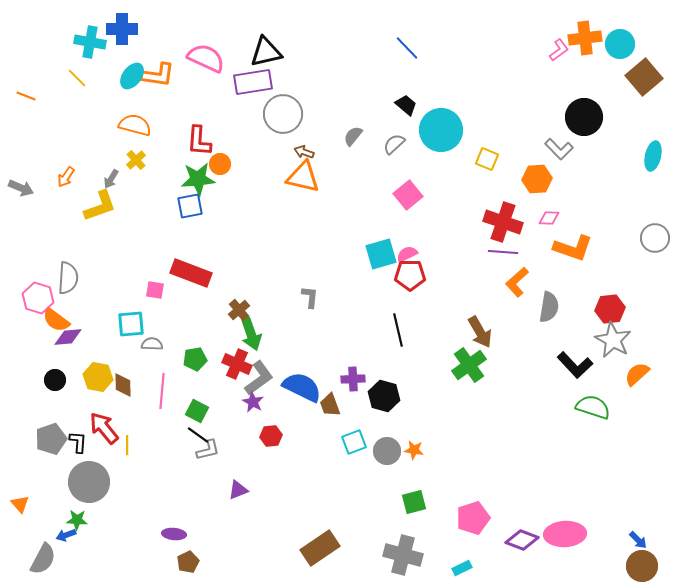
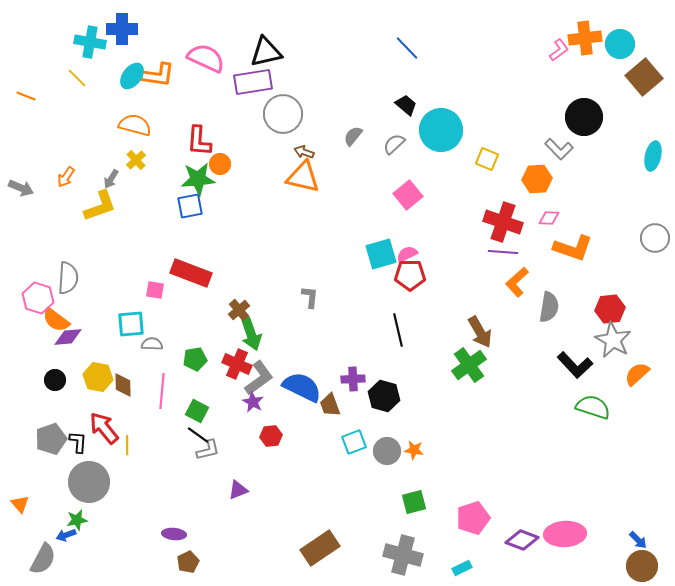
green star at (77, 520): rotated 15 degrees counterclockwise
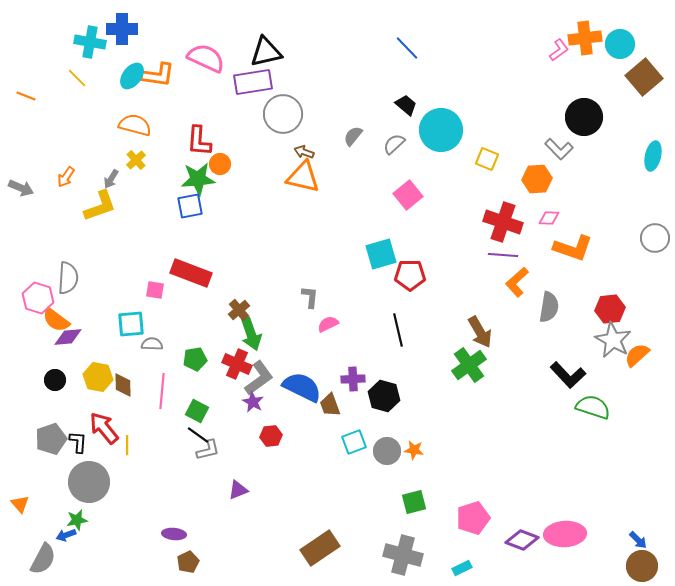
purple line at (503, 252): moved 3 px down
pink semicircle at (407, 254): moved 79 px left, 70 px down
black L-shape at (575, 365): moved 7 px left, 10 px down
orange semicircle at (637, 374): moved 19 px up
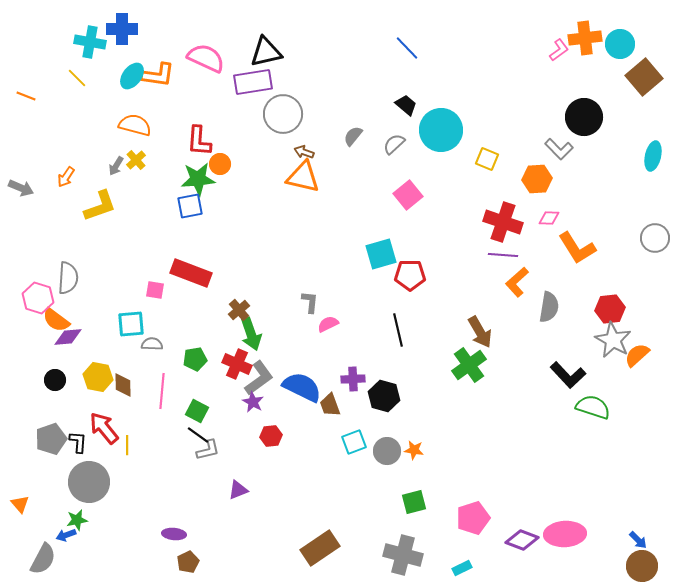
gray arrow at (111, 179): moved 5 px right, 13 px up
orange L-shape at (573, 248): moved 4 px right; rotated 39 degrees clockwise
gray L-shape at (310, 297): moved 5 px down
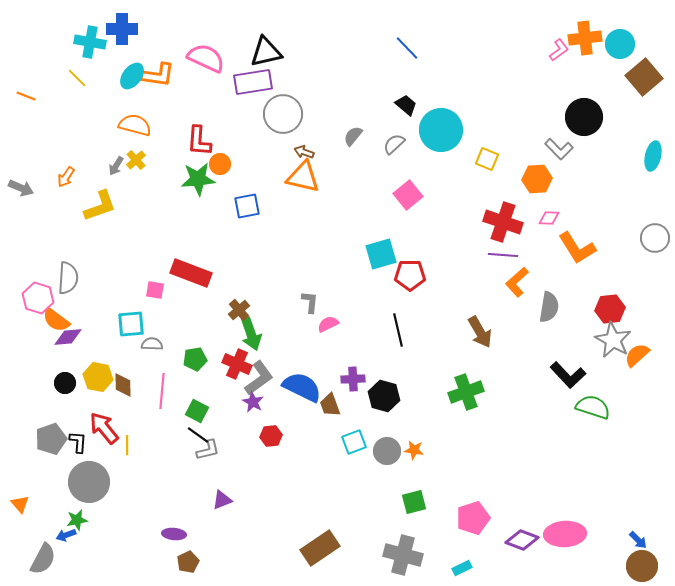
blue square at (190, 206): moved 57 px right
green cross at (469, 365): moved 3 px left, 27 px down; rotated 16 degrees clockwise
black circle at (55, 380): moved 10 px right, 3 px down
purple triangle at (238, 490): moved 16 px left, 10 px down
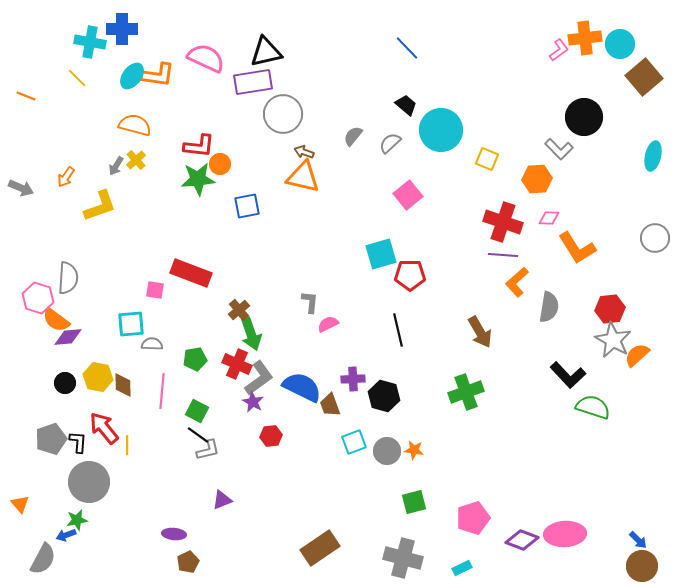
red L-shape at (199, 141): moved 5 px down; rotated 88 degrees counterclockwise
gray semicircle at (394, 144): moved 4 px left, 1 px up
gray cross at (403, 555): moved 3 px down
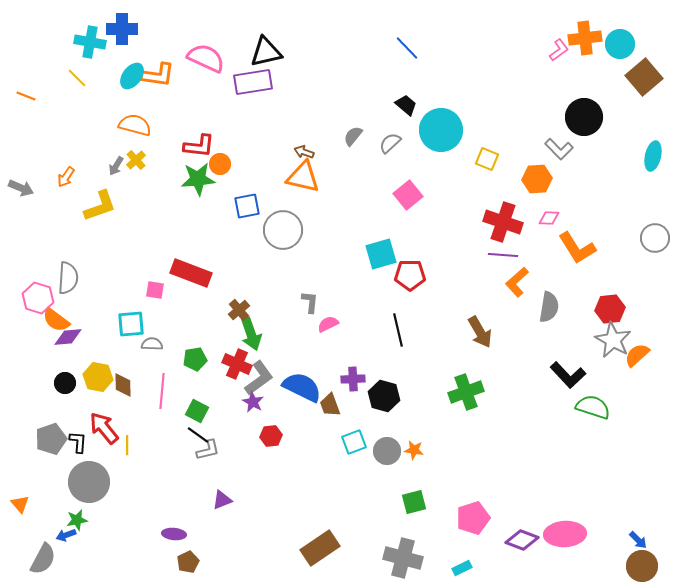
gray circle at (283, 114): moved 116 px down
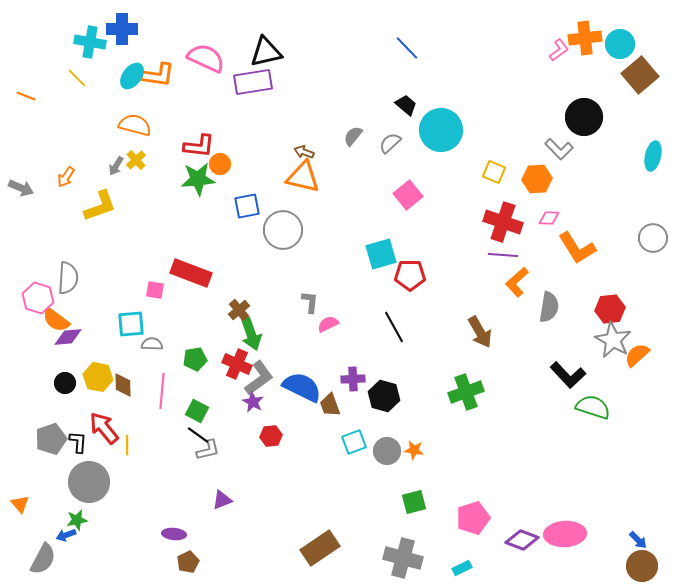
brown square at (644, 77): moved 4 px left, 2 px up
yellow square at (487, 159): moved 7 px right, 13 px down
gray circle at (655, 238): moved 2 px left
black line at (398, 330): moved 4 px left, 3 px up; rotated 16 degrees counterclockwise
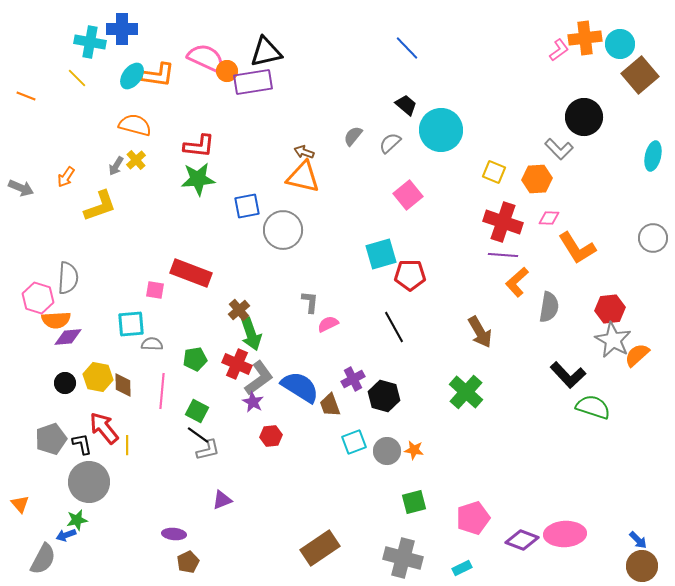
orange circle at (220, 164): moved 7 px right, 93 px up
orange semicircle at (56, 320): rotated 40 degrees counterclockwise
purple cross at (353, 379): rotated 25 degrees counterclockwise
blue semicircle at (302, 387): moved 2 px left; rotated 6 degrees clockwise
green cross at (466, 392): rotated 28 degrees counterclockwise
black L-shape at (78, 442): moved 4 px right, 2 px down; rotated 15 degrees counterclockwise
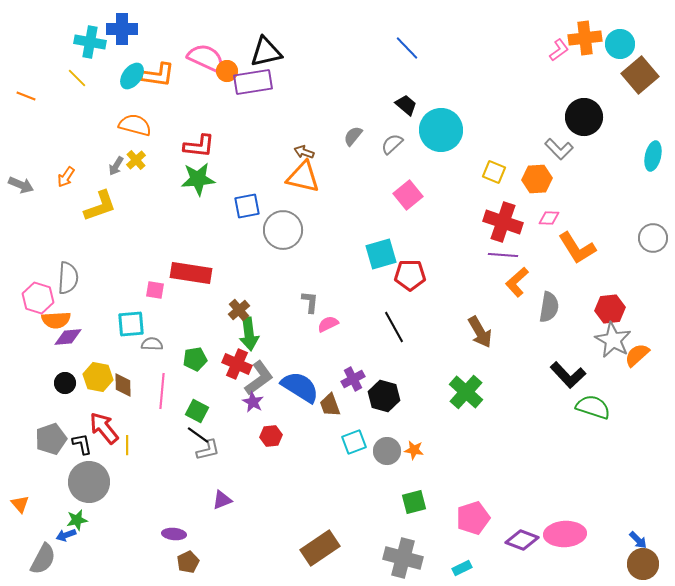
gray semicircle at (390, 143): moved 2 px right, 1 px down
gray arrow at (21, 188): moved 3 px up
red rectangle at (191, 273): rotated 12 degrees counterclockwise
green arrow at (251, 334): moved 2 px left; rotated 12 degrees clockwise
brown circle at (642, 566): moved 1 px right, 2 px up
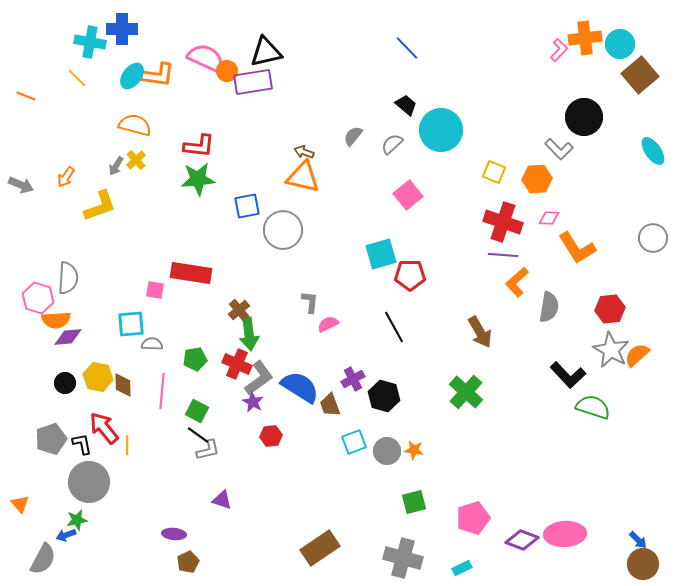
pink L-shape at (559, 50): rotated 10 degrees counterclockwise
cyan ellipse at (653, 156): moved 5 px up; rotated 48 degrees counterclockwise
gray star at (613, 340): moved 2 px left, 10 px down
purple triangle at (222, 500): rotated 40 degrees clockwise
